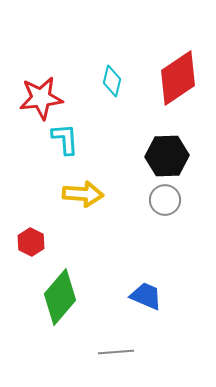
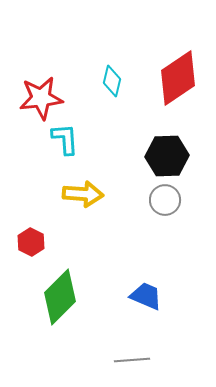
green diamond: rotated 4 degrees clockwise
gray line: moved 16 px right, 8 px down
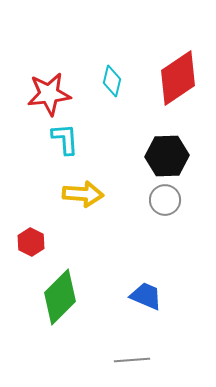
red star: moved 8 px right, 4 px up
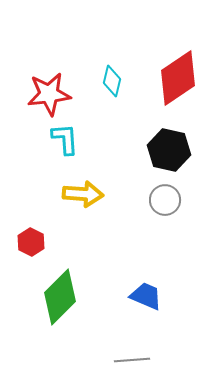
black hexagon: moved 2 px right, 6 px up; rotated 15 degrees clockwise
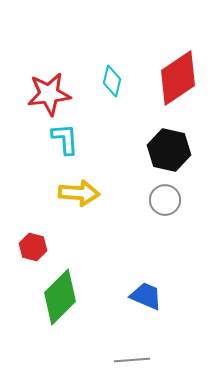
yellow arrow: moved 4 px left, 1 px up
red hexagon: moved 2 px right, 5 px down; rotated 12 degrees counterclockwise
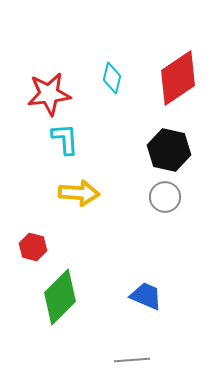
cyan diamond: moved 3 px up
gray circle: moved 3 px up
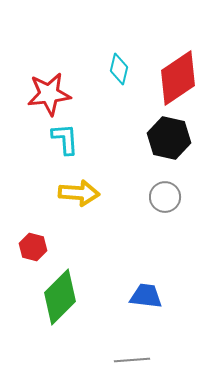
cyan diamond: moved 7 px right, 9 px up
black hexagon: moved 12 px up
blue trapezoid: rotated 16 degrees counterclockwise
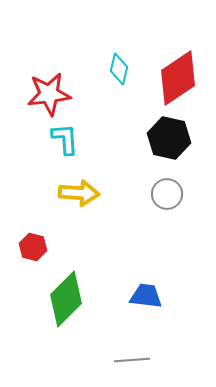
gray circle: moved 2 px right, 3 px up
green diamond: moved 6 px right, 2 px down
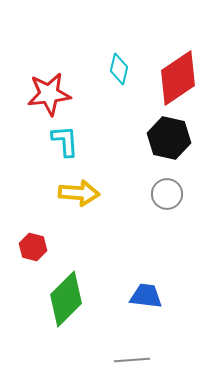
cyan L-shape: moved 2 px down
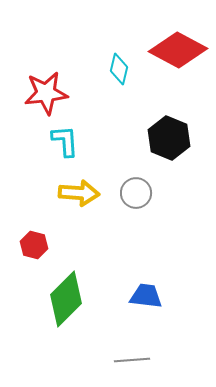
red diamond: moved 28 px up; rotated 62 degrees clockwise
red star: moved 3 px left, 1 px up
black hexagon: rotated 9 degrees clockwise
gray circle: moved 31 px left, 1 px up
red hexagon: moved 1 px right, 2 px up
